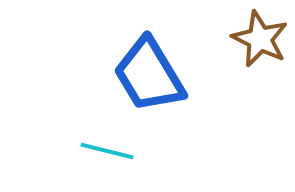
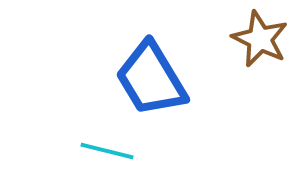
blue trapezoid: moved 2 px right, 4 px down
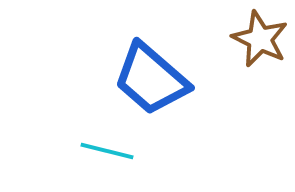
blue trapezoid: rotated 18 degrees counterclockwise
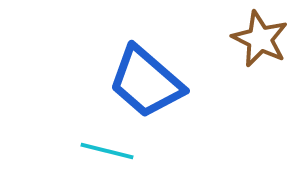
blue trapezoid: moved 5 px left, 3 px down
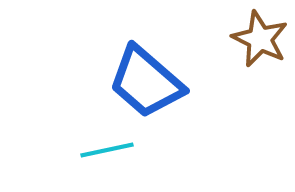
cyan line: moved 1 px up; rotated 26 degrees counterclockwise
